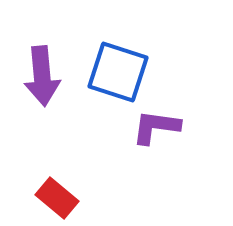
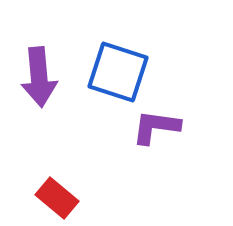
purple arrow: moved 3 px left, 1 px down
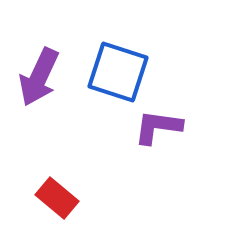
purple arrow: rotated 30 degrees clockwise
purple L-shape: moved 2 px right
